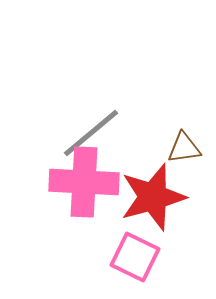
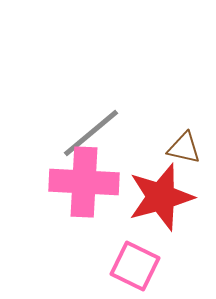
brown triangle: rotated 21 degrees clockwise
red star: moved 8 px right
pink square: moved 9 px down
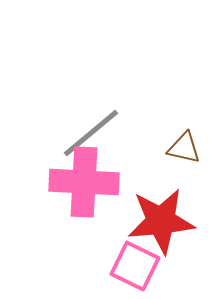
red star: moved 24 px down; rotated 10 degrees clockwise
